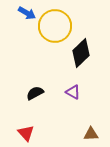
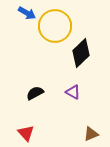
brown triangle: rotated 21 degrees counterclockwise
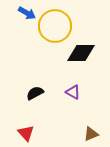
black diamond: rotated 44 degrees clockwise
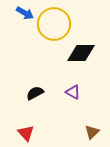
blue arrow: moved 2 px left
yellow circle: moved 1 px left, 2 px up
brown triangle: moved 1 px right, 2 px up; rotated 21 degrees counterclockwise
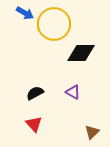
red triangle: moved 8 px right, 9 px up
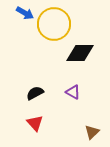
black diamond: moved 1 px left
red triangle: moved 1 px right, 1 px up
